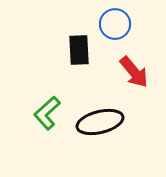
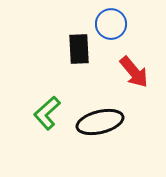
blue circle: moved 4 px left
black rectangle: moved 1 px up
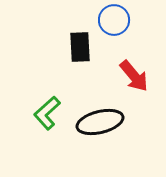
blue circle: moved 3 px right, 4 px up
black rectangle: moved 1 px right, 2 px up
red arrow: moved 4 px down
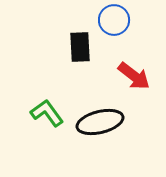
red arrow: rotated 12 degrees counterclockwise
green L-shape: rotated 96 degrees clockwise
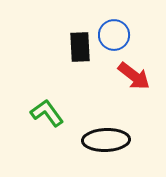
blue circle: moved 15 px down
black ellipse: moved 6 px right, 18 px down; rotated 12 degrees clockwise
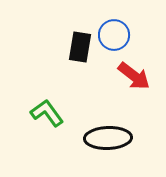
black rectangle: rotated 12 degrees clockwise
black ellipse: moved 2 px right, 2 px up
